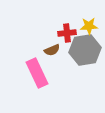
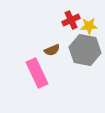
red cross: moved 4 px right, 13 px up; rotated 18 degrees counterclockwise
gray hexagon: rotated 20 degrees clockwise
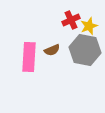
yellow star: rotated 18 degrees counterclockwise
pink rectangle: moved 8 px left, 16 px up; rotated 28 degrees clockwise
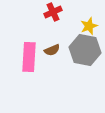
red cross: moved 18 px left, 8 px up
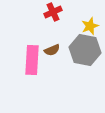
yellow star: moved 1 px right
pink rectangle: moved 3 px right, 3 px down
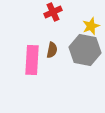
yellow star: moved 1 px right
brown semicircle: rotated 56 degrees counterclockwise
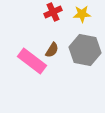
yellow star: moved 9 px left, 12 px up; rotated 18 degrees clockwise
brown semicircle: rotated 21 degrees clockwise
pink rectangle: moved 1 px down; rotated 56 degrees counterclockwise
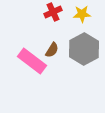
gray hexagon: moved 1 px left, 1 px up; rotated 20 degrees clockwise
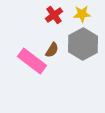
red cross: moved 1 px right, 3 px down; rotated 12 degrees counterclockwise
gray hexagon: moved 1 px left, 5 px up
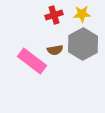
red cross: rotated 18 degrees clockwise
brown semicircle: moved 3 px right; rotated 49 degrees clockwise
